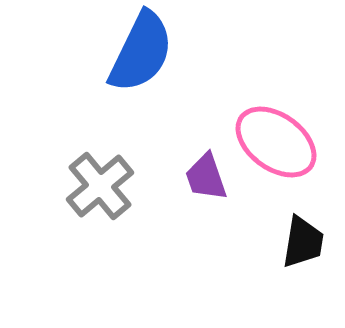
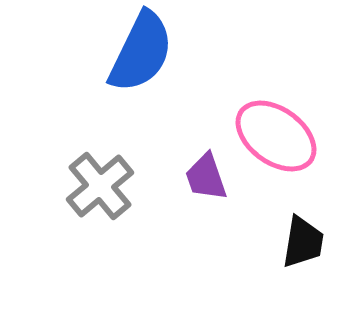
pink ellipse: moved 6 px up
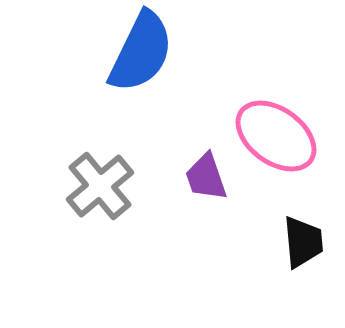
black trapezoid: rotated 14 degrees counterclockwise
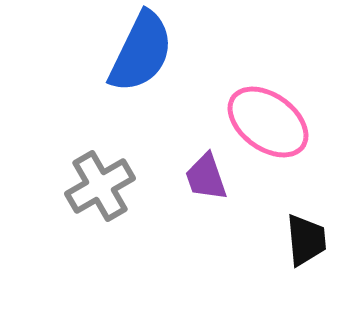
pink ellipse: moved 8 px left, 14 px up
gray cross: rotated 10 degrees clockwise
black trapezoid: moved 3 px right, 2 px up
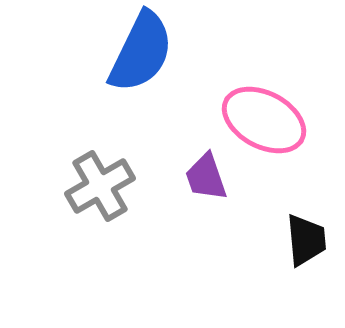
pink ellipse: moved 4 px left, 2 px up; rotated 8 degrees counterclockwise
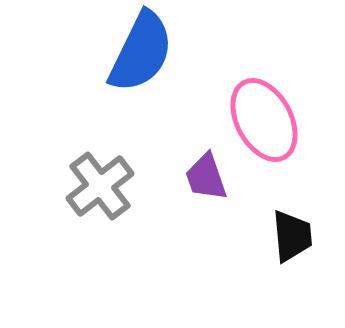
pink ellipse: rotated 34 degrees clockwise
gray cross: rotated 8 degrees counterclockwise
black trapezoid: moved 14 px left, 4 px up
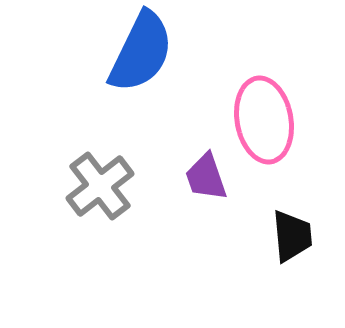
pink ellipse: rotated 18 degrees clockwise
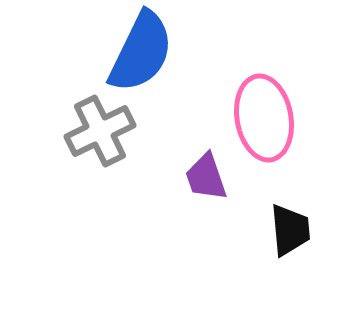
pink ellipse: moved 2 px up
gray cross: moved 55 px up; rotated 12 degrees clockwise
black trapezoid: moved 2 px left, 6 px up
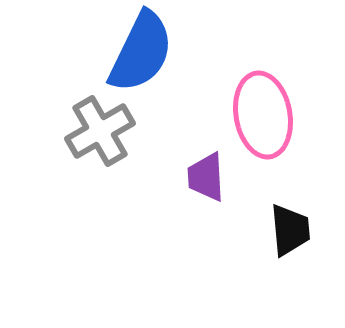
pink ellipse: moved 1 px left, 3 px up
gray cross: rotated 4 degrees counterclockwise
purple trapezoid: rotated 16 degrees clockwise
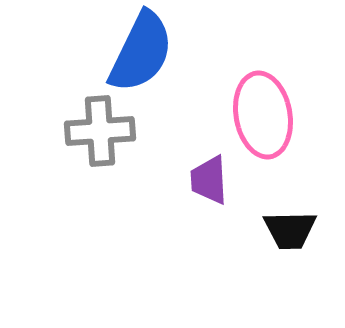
gray cross: rotated 26 degrees clockwise
purple trapezoid: moved 3 px right, 3 px down
black trapezoid: rotated 94 degrees clockwise
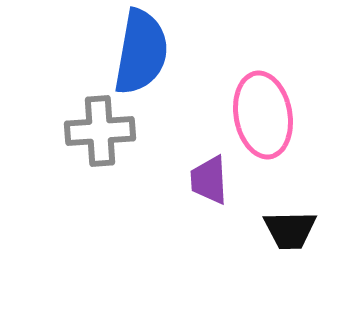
blue semicircle: rotated 16 degrees counterclockwise
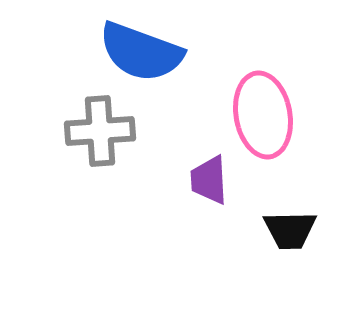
blue semicircle: rotated 100 degrees clockwise
